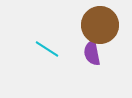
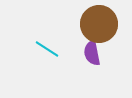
brown circle: moved 1 px left, 1 px up
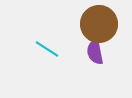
purple semicircle: moved 3 px right, 1 px up
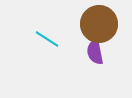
cyan line: moved 10 px up
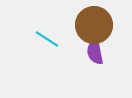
brown circle: moved 5 px left, 1 px down
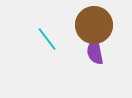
cyan line: rotated 20 degrees clockwise
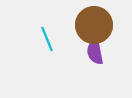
cyan line: rotated 15 degrees clockwise
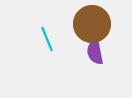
brown circle: moved 2 px left, 1 px up
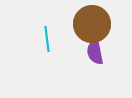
cyan line: rotated 15 degrees clockwise
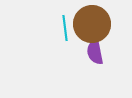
cyan line: moved 18 px right, 11 px up
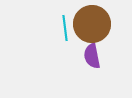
purple semicircle: moved 3 px left, 4 px down
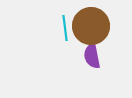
brown circle: moved 1 px left, 2 px down
